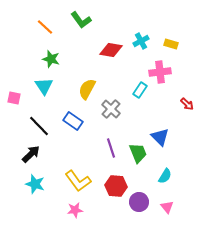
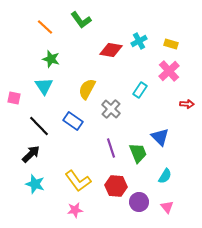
cyan cross: moved 2 px left
pink cross: moved 9 px right, 1 px up; rotated 35 degrees counterclockwise
red arrow: rotated 40 degrees counterclockwise
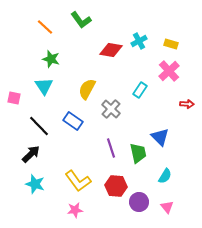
green trapezoid: rotated 10 degrees clockwise
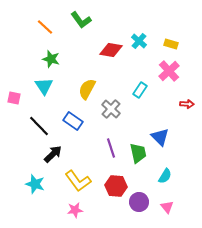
cyan cross: rotated 21 degrees counterclockwise
black arrow: moved 22 px right
